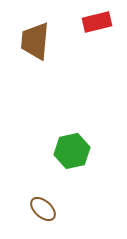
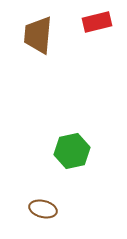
brown trapezoid: moved 3 px right, 6 px up
brown ellipse: rotated 28 degrees counterclockwise
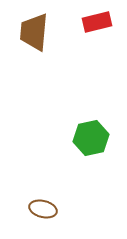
brown trapezoid: moved 4 px left, 3 px up
green hexagon: moved 19 px right, 13 px up
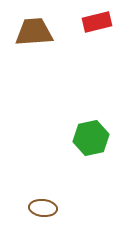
brown trapezoid: rotated 81 degrees clockwise
brown ellipse: moved 1 px up; rotated 8 degrees counterclockwise
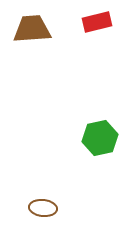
brown trapezoid: moved 2 px left, 3 px up
green hexagon: moved 9 px right
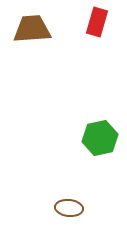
red rectangle: rotated 60 degrees counterclockwise
brown ellipse: moved 26 px right
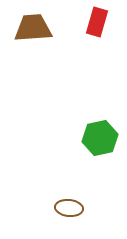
brown trapezoid: moved 1 px right, 1 px up
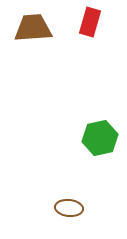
red rectangle: moved 7 px left
